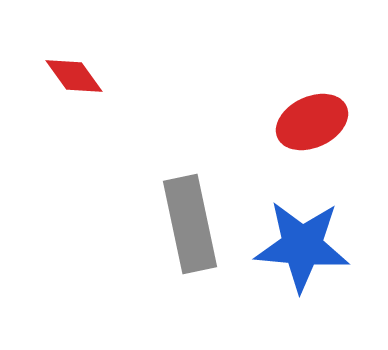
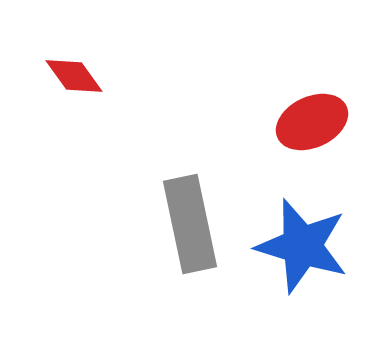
blue star: rotated 12 degrees clockwise
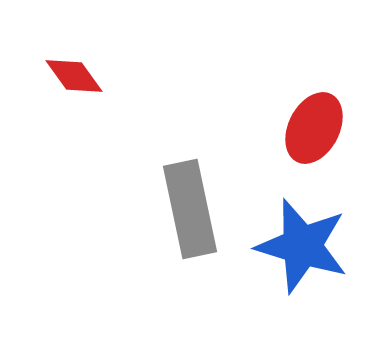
red ellipse: moved 2 px right, 6 px down; rotated 38 degrees counterclockwise
gray rectangle: moved 15 px up
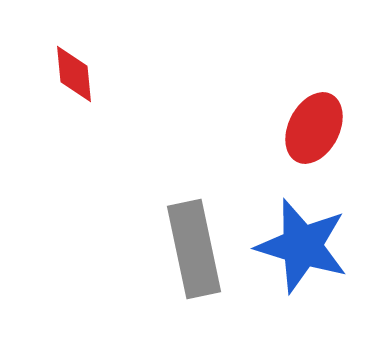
red diamond: moved 2 px up; rotated 30 degrees clockwise
gray rectangle: moved 4 px right, 40 px down
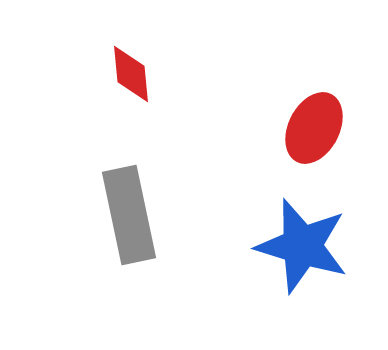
red diamond: moved 57 px right
gray rectangle: moved 65 px left, 34 px up
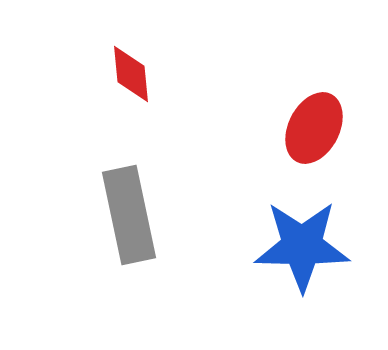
blue star: rotated 16 degrees counterclockwise
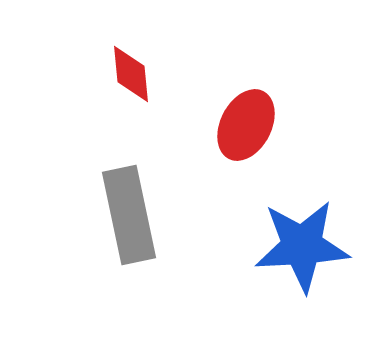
red ellipse: moved 68 px left, 3 px up
blue star: rotated 4 degrees counterclockwise
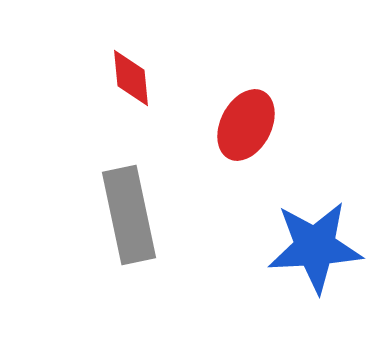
red diamond: moved 4 px down
blue star: moved 13 px right, 1 px down
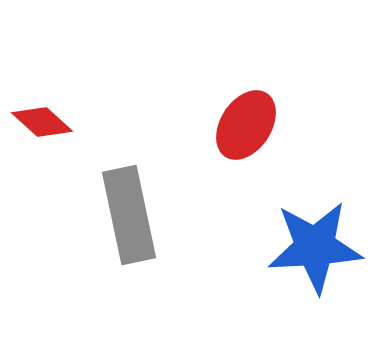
red diamond: moved 89 px left, 44 px down; rotated 42 degrees counterclockwise
red ellipse: rotated 6 degrees clockwise
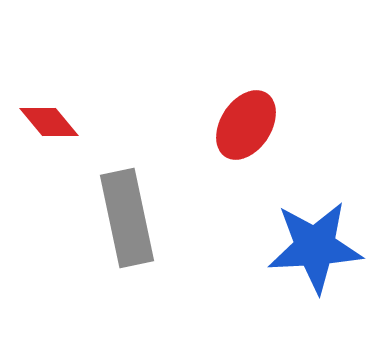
red diamond: moved 7 px right; rotated 8 degrees clockwise
gray rectangle: moved 2 px left, 3 px down
